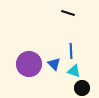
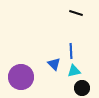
black line: moved 8 px right
purple circle: moved 8 px left, 13 px down
cyan triangle: rotated 32 degrees counterclockwise
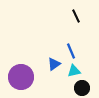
black line: moved 3 px down; rotated 48 degrees clockwise
blue line: rotated 21 degrees counterclockwise
blue triangle: rotated 40 degrees clockwise
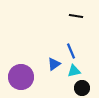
black line: rotated 56 degrees counterclockwise
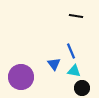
blue triangle: rotated 32 degrees counterclockwise
cyan triangle: rotated 24 degrees clockwise
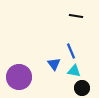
purple circle: moved 2 px left
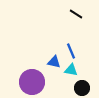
black line: moved 2 px up; rotated 24 degrees clockwise
blue triangle: moved 2 px up; rotated 40 degrees counterclockwise
cyan triangle: moved 3 px left, 1 px up
purple circle: moved 13 px right, 5 px down
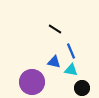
black line: moved 21 px left, 15 px down
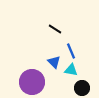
blue triangle: rotated 32 degrees clockwise
